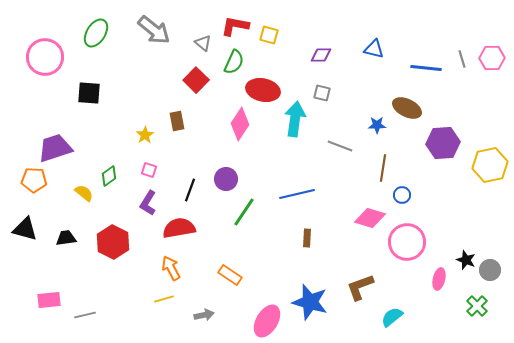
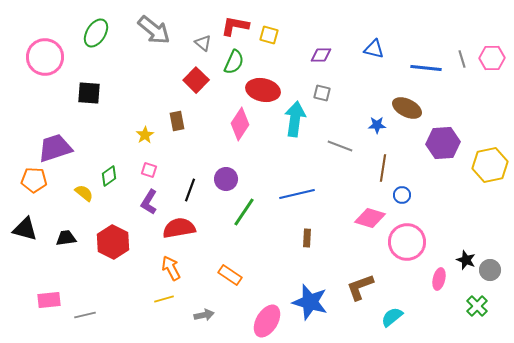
purple L-shape at (148, 203): moved 1 px right, 1 px up
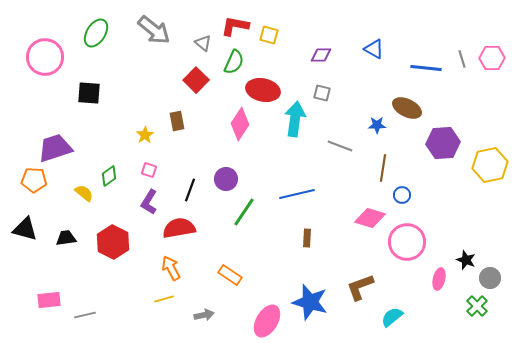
blue triangle at (374, 49): rotated 15 degrees clockwise
gray circle at (490, 270): moved 8 px down
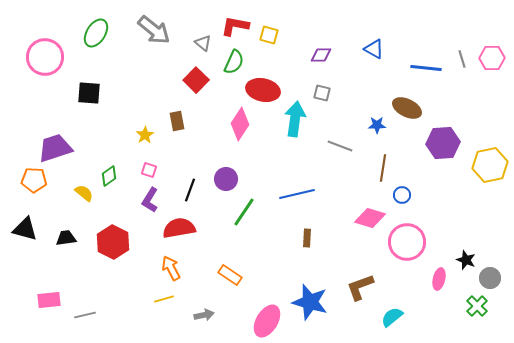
purple L-shape at (149, 202): moved 1 px right, 2 px up
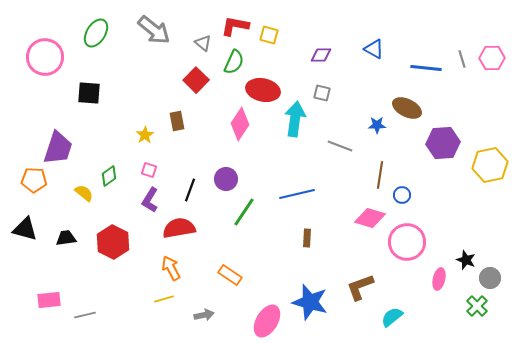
purple trapezoid at (55, 148): moved 3 px right; rotated 126 degrees clockwise
brown line at (383, 168): moved 3 px left, 7 px down
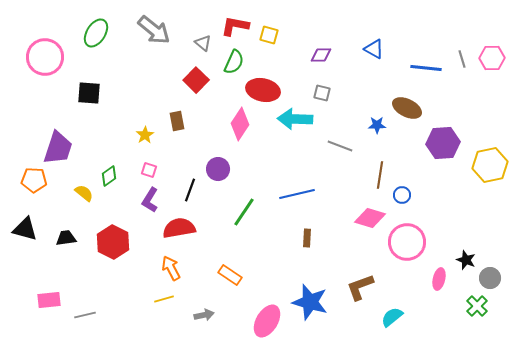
cyan arrow at (295, 119): rotated 96 degrees counterclockwise
purple circle at (226, 179): moved 8 px left, 10 px up
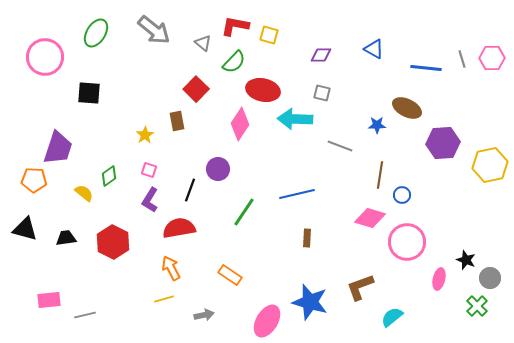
green semicircle at (234, 62): rotated 20 degrees clockwise
red square at (196, 80): moved 9 px down
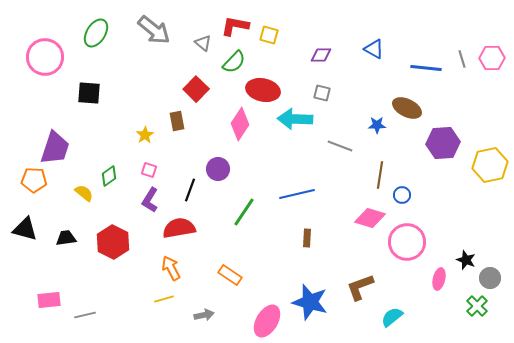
purple trapezoid at (58, 148): moved 3 px left
